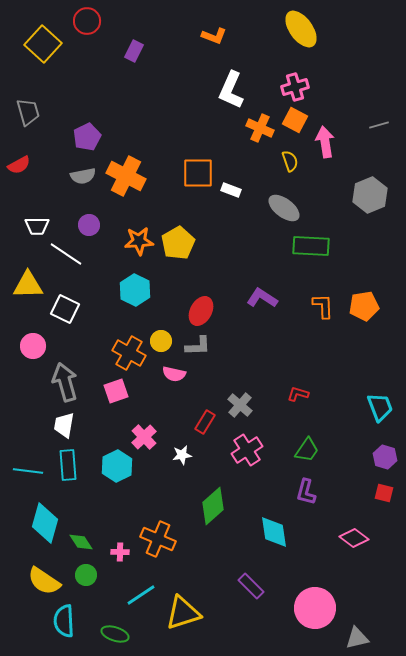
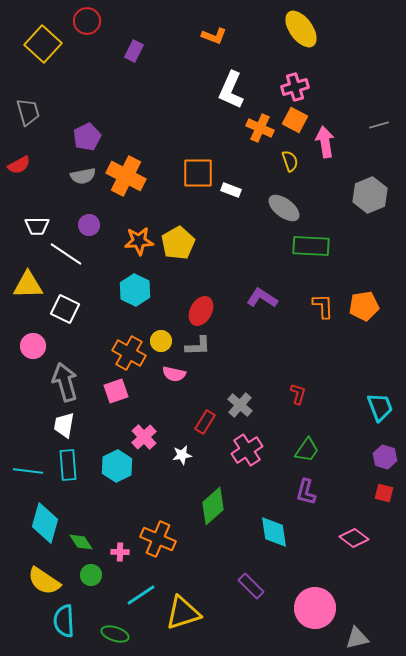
red L-shape at (298, 394): rotated 90 degrees clockwise
green circle at (86, 575): moved 5 px right
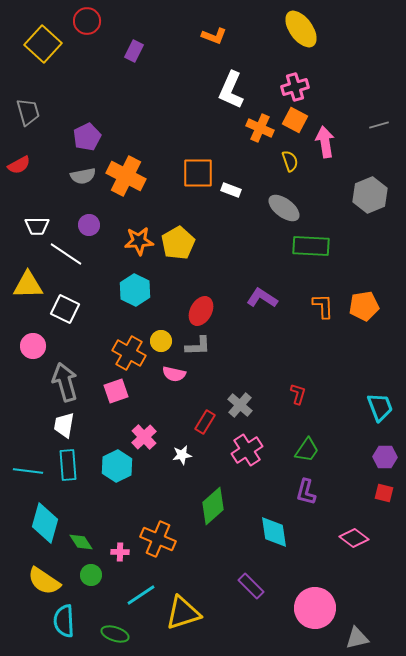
purple hexagon at (385, 457): rotated 15 degrees counterclockwise
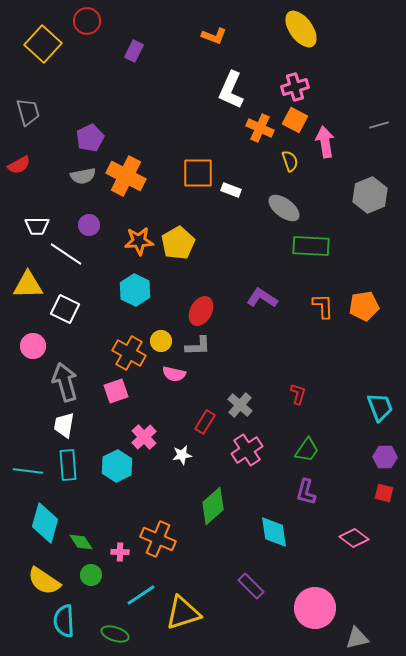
purple pentagon at (87, 137): moved 3 px right, 1 px down
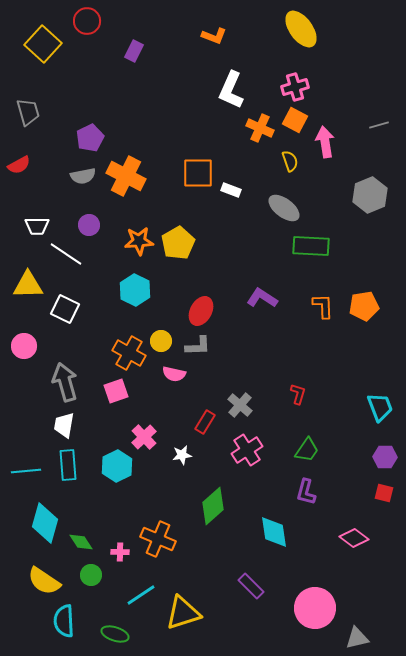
pink circle at (33, 346): moved 9 px left
cyan line at (28, 471): moved 2 px left; rotated 12 degrees counterclockwise
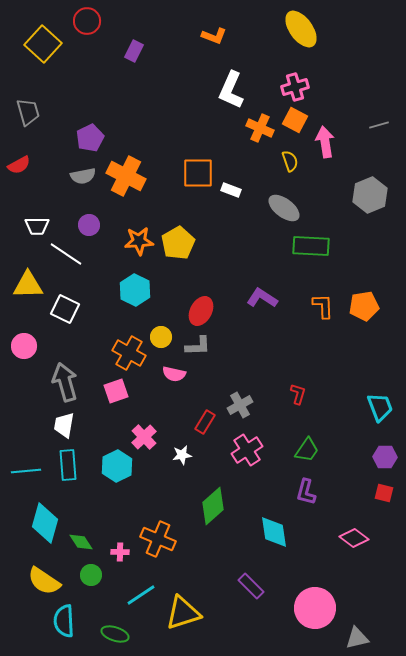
yellow circle at (161, 341): moved 4 px up
gray cross at (240, 405): rotated 20 degrees clockwise
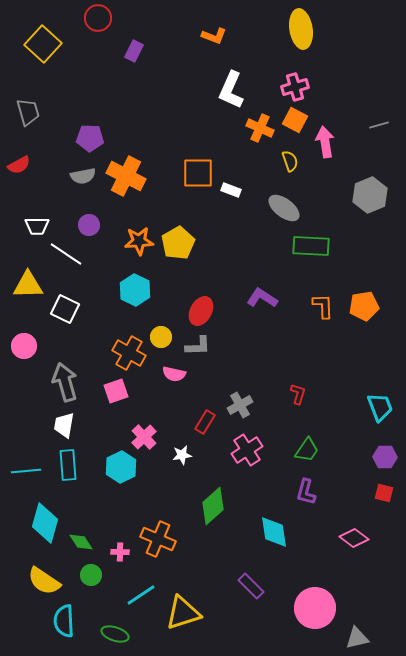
red circle at (87, 21): moved 11 px right, 3 px up
yellow ellipse at (301, 29): rotated 27 degrees clockwise
purple pentagon at (90, 138): rotated 28 degrees clockwise
cyan hexagon at (117, 466): moved 4 px right, 1 px down
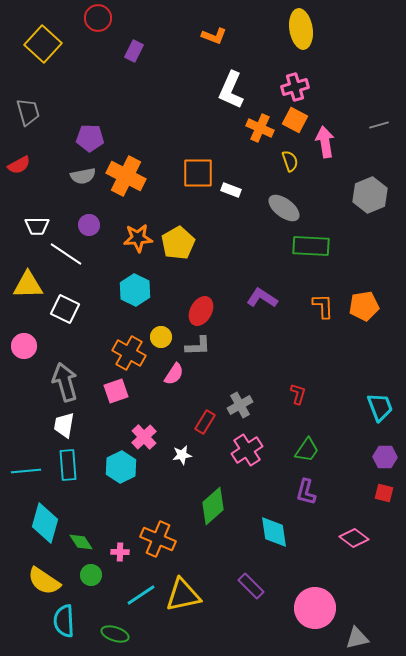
orange star at (139, 241): moved 1 px left, 3 px up
pink semicircle at (174, 374): rotated 70 degrees counterclockwise
yellow triangle at (183, 613): moved 18 px up; rotated 6 degrees clockwise
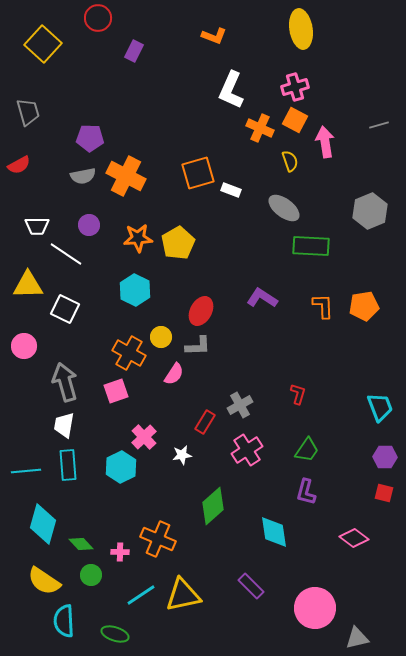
orange square at (198, 173): rotated 16 degrees counterclockwise
gray hexagon at (370, 195): moved 16 px down
cyan diamond at (45, 523): moved 2 px left, 1 px down
green diamond at (81, 542): moved 2 px down; rotated 10 degrees counterclockwise
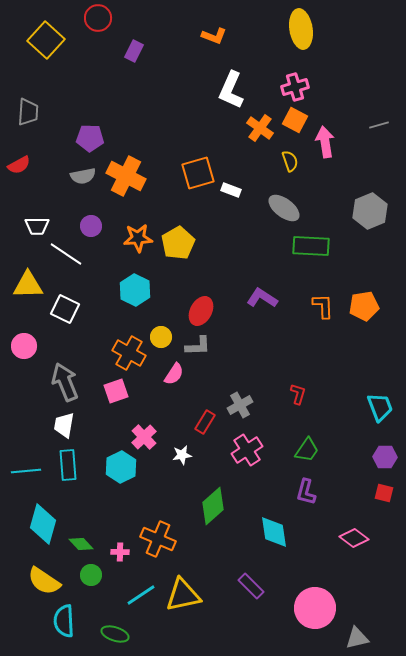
yellow square at (43, 44): moved 3 px right, 4 px up
gray trapezoid at (28, 112): rotated 20 degrees clockwise
orange cross at (260, 128): rotated 12 degrees clockwise
purple circle at (89, 225): moved 2 px right, 1 px down
gray arrow at (65, 382): rotated 6 degrees counterclockwise
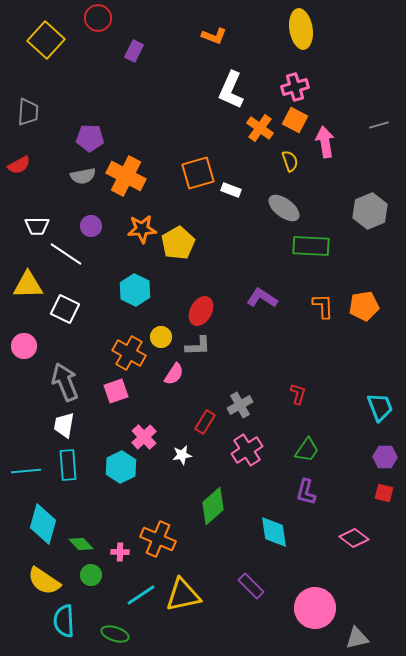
orange star at (138, 238): moved 4 px right, 9 px up
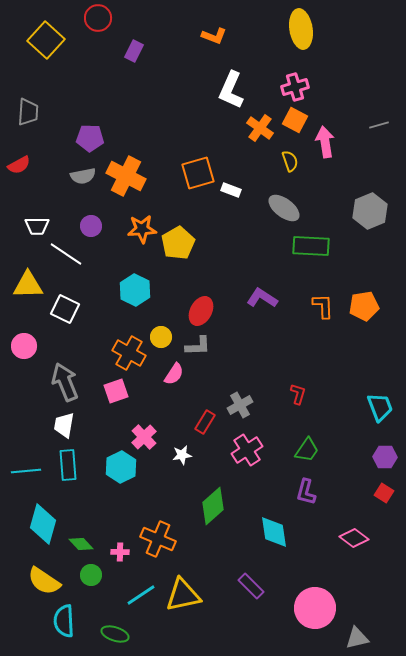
red square at (384, 493): rotated 18 degrees clockwise
